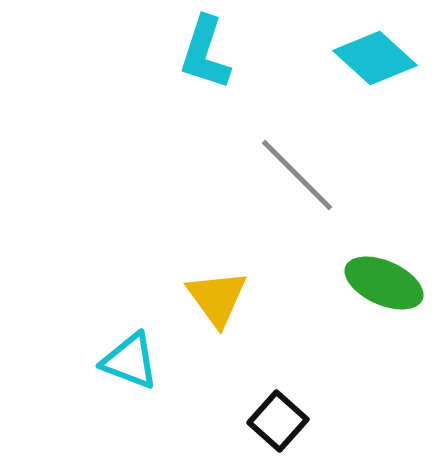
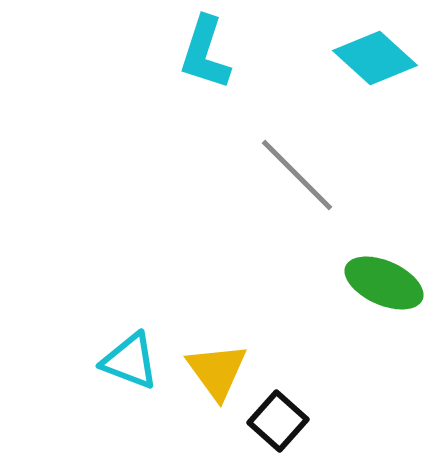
yellow triangle: moved 73 px down
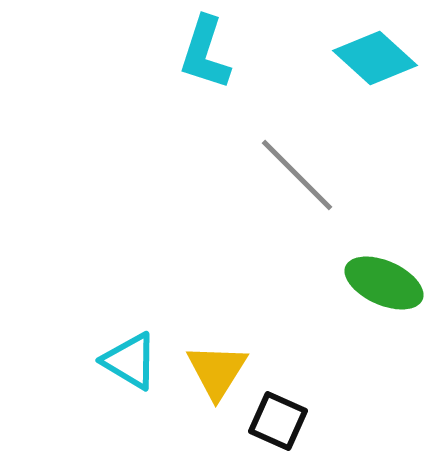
cyan triangle: rotated 10 degrees clockwise
yellow triangle: rotated 8 degrees clockwise
black square: rotated 18 degrees counterclockwise
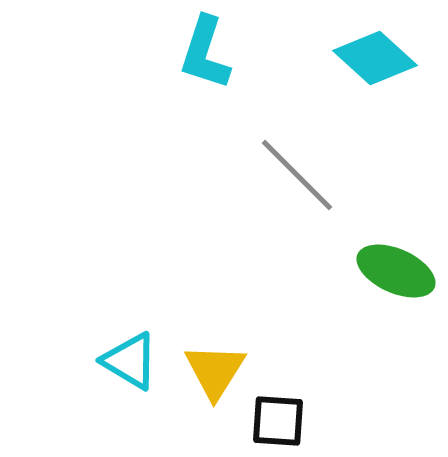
green ellipse: moved 12 px right, 12 px up
yellow triangle: moved 2 px left
black square: rotated 20 degrees counterclockwise
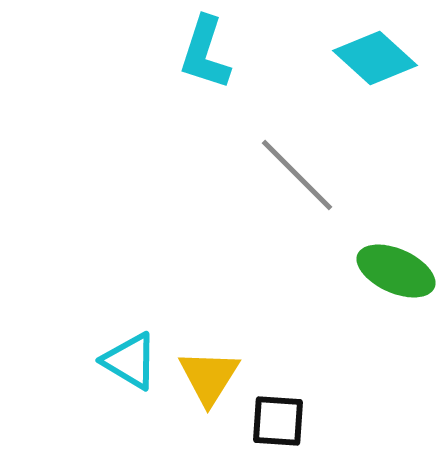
yellow triangle: moved 6 px left, 6 px down
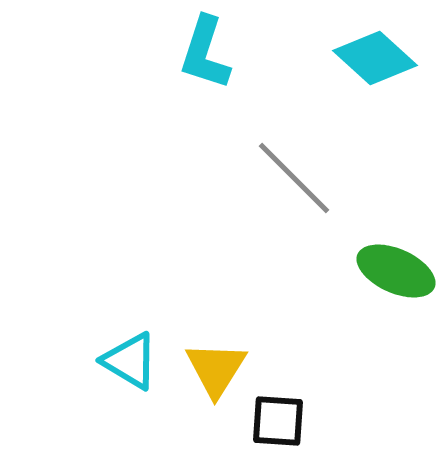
gray line: moved 3 px left, 3 px down
yellow triangle: moved 7 px right, 8 px up
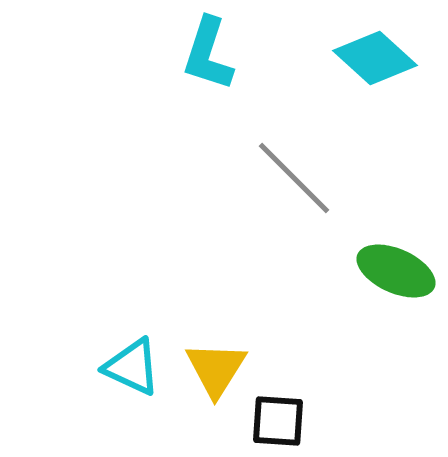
cyan L-shape: moved 3 px right, 1 px down
cyan triangle: moved 2 px right, 6 px down; rotated 6 degrees counterclockwise
